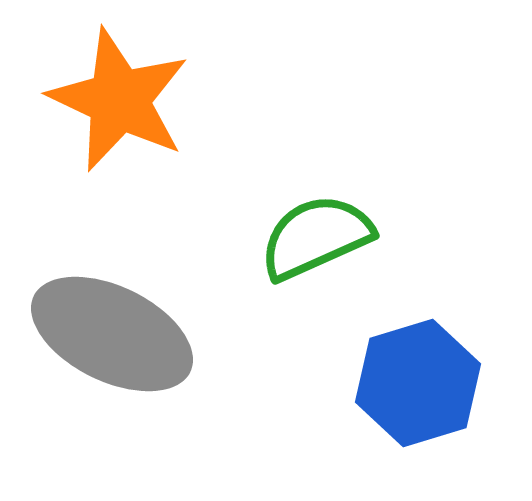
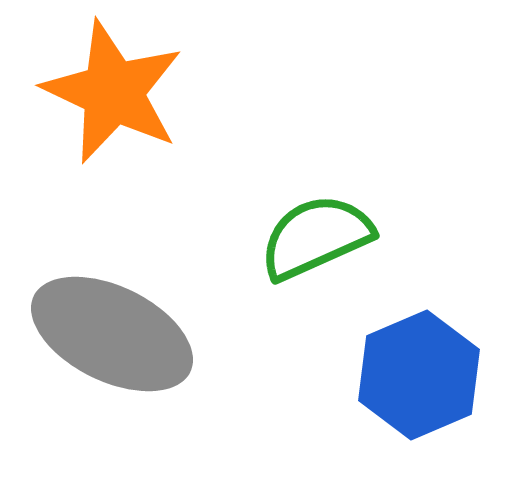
orange star: moved 6 px left, 8 px up
blue hexagon: moved 1 px right, 8 px up; rotated 6 degrees counterclockwise
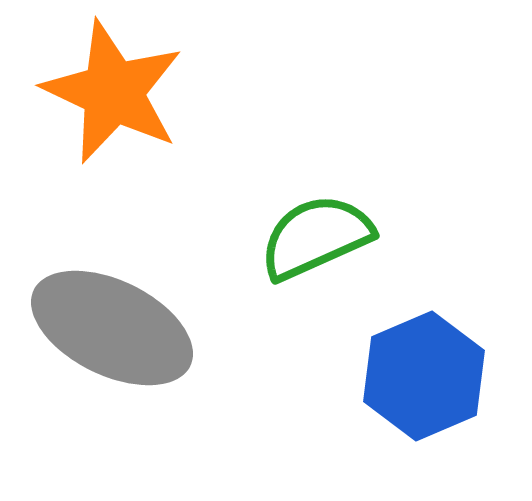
gray ellipse: moved 6 px up
blue hexagon: moved 5 px right, 1 px down
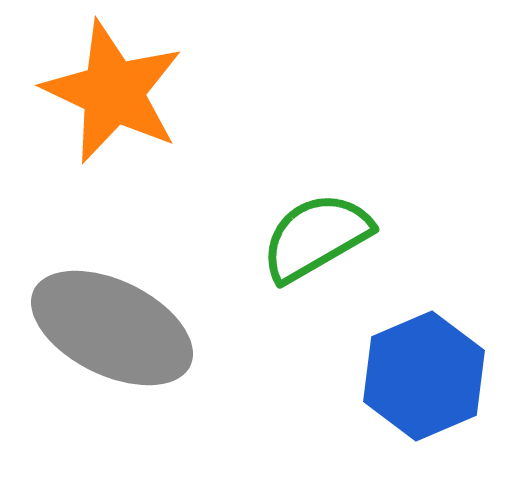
green semicircle: rotated 6 degrees counterclockwise
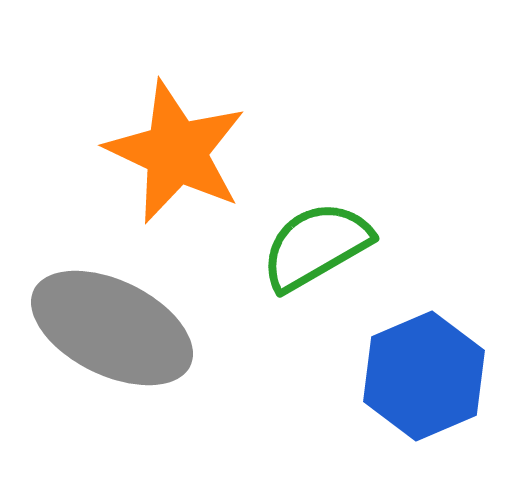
orange star: moved 63 px right, 60 px down
green semicircle: moved 9 px down
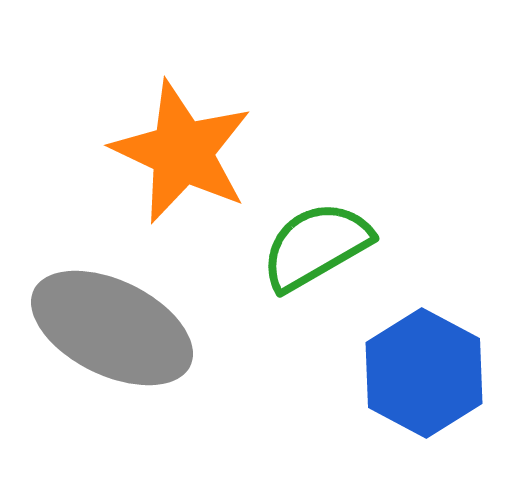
orange star: moved 6 px right
blue hexagon: moved 3 px up; rotated 9 degrees counterclockwise
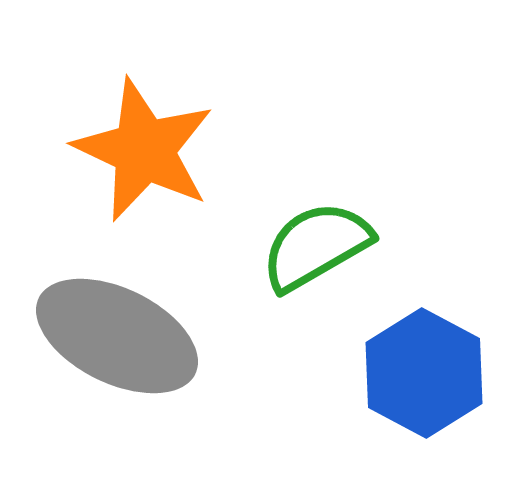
orange star: moved 38 px left, 2 px up
gray ellipse: moved 5 px right, 8 px down
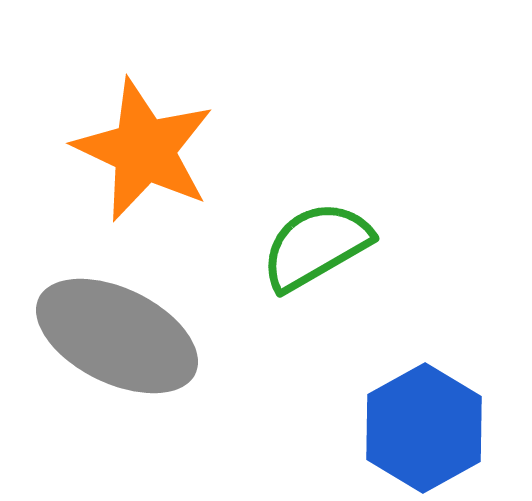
blue hexagon: moved 55 px down; rotated 3 degrees clockwise
